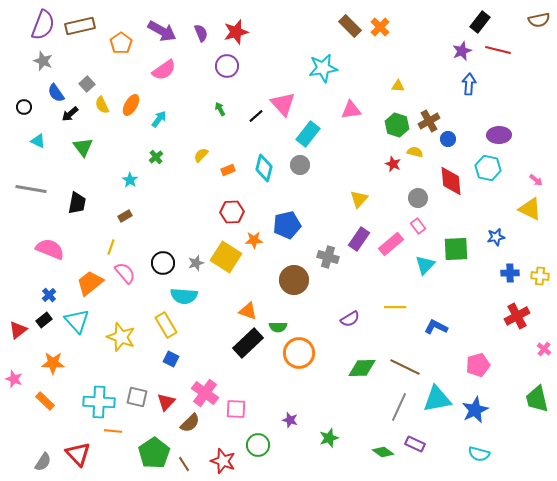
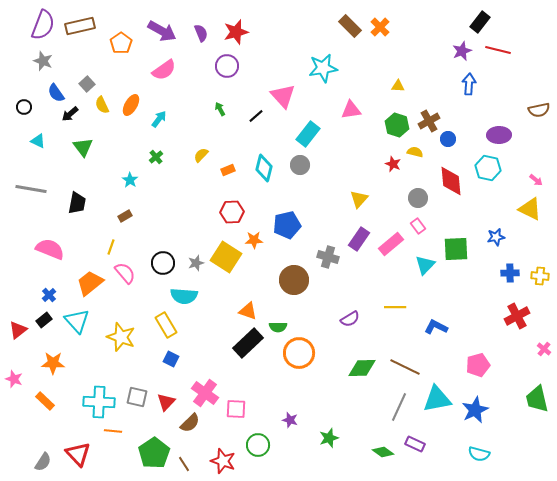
brown semicircle at (539, 20): moved 90 px down
pink triangle at (283, 104): moved 8 px up
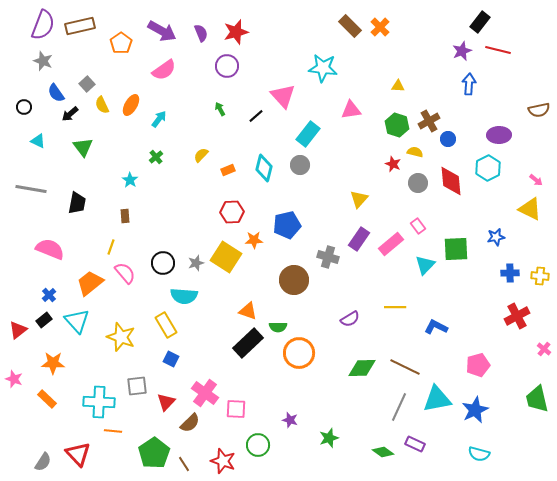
cyan star at (323, 68): rotated 16 degrees clockwise
cyan hexagon at (488, 168): rotated 20 degrees clockwise
gray circle at (418, 198): moved 15 px up
brown rectangle at (125, 216): rotated 64 degrees counterclockwise
gray square at (137, 397): moved 11 px up; rotated 20 degrees counterclockwise
orange rectangle at (45, 401): moved 2 px right, 2 px up
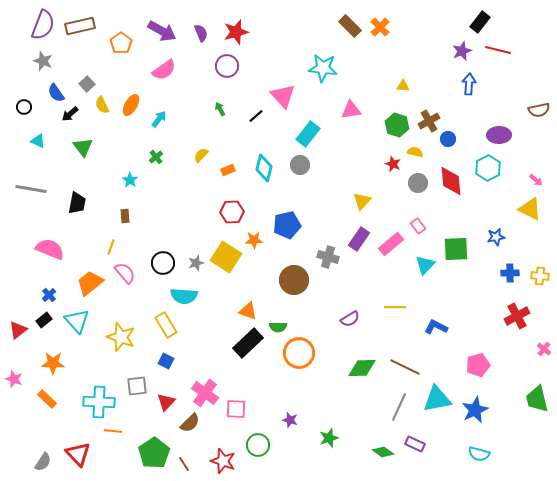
yellow triangle at (398, 86): moved 5 px right
yellow triangle at (359, 199): moved 3 px right, 2 px down
blue square at (171, 359): moved 5 px left, 2 px down
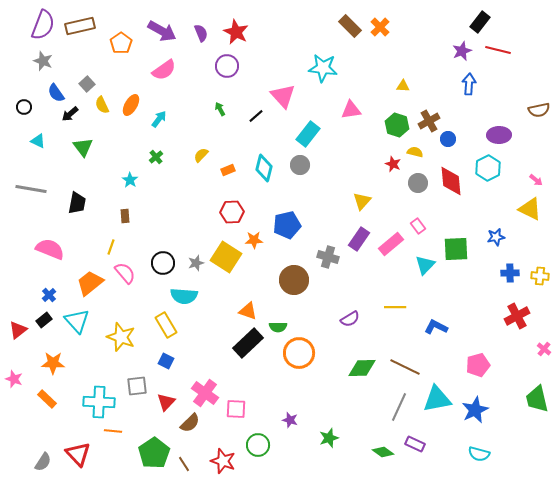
red star at (236, 32): rotated 30 degrees counterclockwise
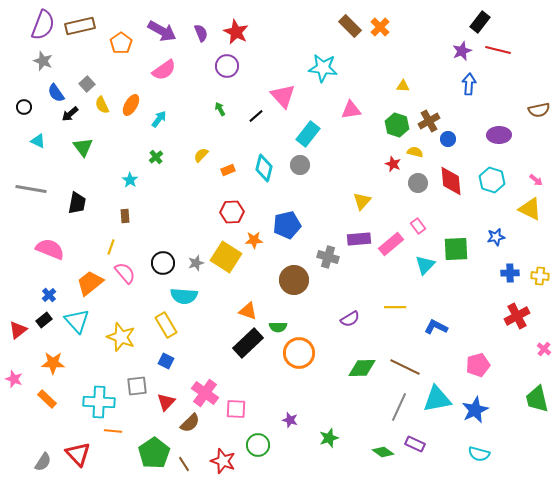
cyan hexagon at (488, 168): moved 4 px right, 12 px down; rotated 15 degrees counterclockwise
purple rectangle at (359, 239): rotated 50 degrees clockwise
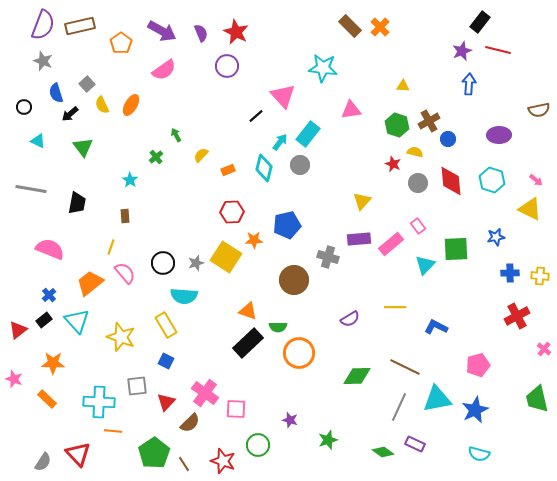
blue semicircle at (56, 93): rotated 18 degrees clockwise
green arrow at (220, 109): moved 44 px left, 26 px down
cyan arrow at (159, 119): moved 121 px right, 23 px down
green diamond at (362, 368): moved 5 px left, 8 px down
green star at (329, 438): moved 1 px left, 2 px down
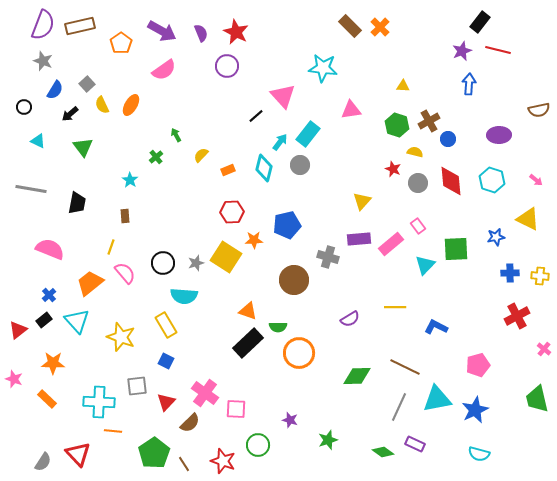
blue semicircle at (56, 93): moved 1 px left, 3 px up; rotated 132 degrees counterclockwise
red star at (393, 164): moved 5 px down
yellow triangle at (530, 209): moved 2 px left, 10 px down
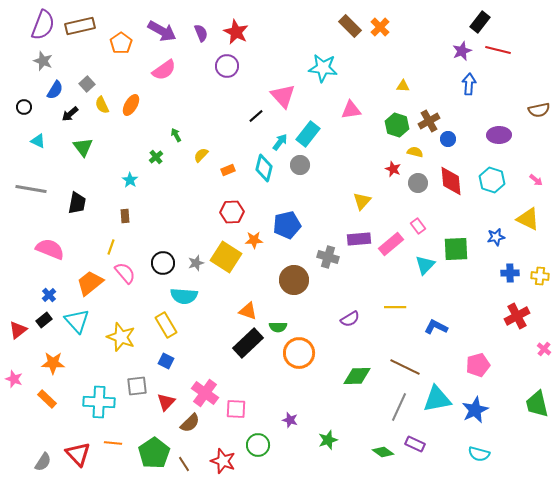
green trapezoid at (537, 399): moved 5 px down
orange line at (113, 431): moved 12 px down
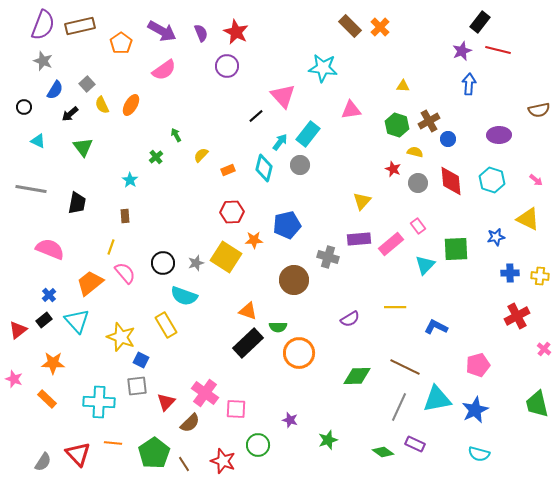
cyan semicircle at (184, 296): rotated 16 degrees clockwise
blue square at (166, 361): moved 25 px left, 1 px up
